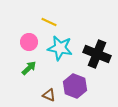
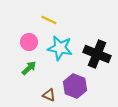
yellow line: moved 2 px up
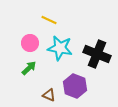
pink circle: moved 1 px right, 1 px down
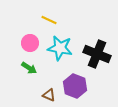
green arrow: rotated 77 degrees clockwise
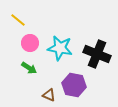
yellow line: moved 31 px left; rotated 14 degrees clockwise
purple hexagon: moved 1 px left, 1 px up; rotated 10 degrees counterclockwise
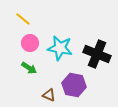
yellow line: moved 5 px right, 1 px up
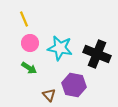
yellow line: moved 1 px right; rotated 28 degrees clockwise
brown triangle: rotated 24 degrees clockwise
